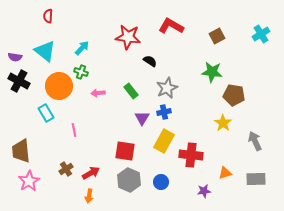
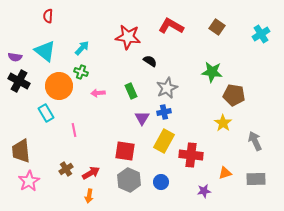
brown square: moved 9 px up; rotated 28 degrees counterclockwise
green rectangle: rotated 14 degrees clockwise
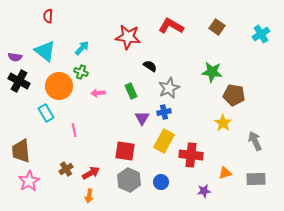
black semicircle: moved 5 px down
gray star: moved 2 px right
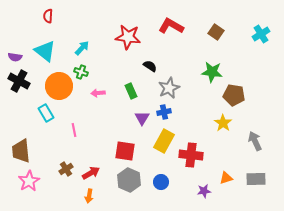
brown square: moved 1 px left, 5 px down
orange triangle: moved 1 px right, 5 px down
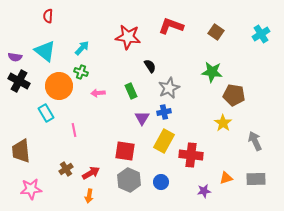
red L-shape: rotated 10 degrees counterclockwise
black semicircle: rotated 24 degrees clockwise
pink star: moved 2 px right, 8 px down; rotated 25 degrees clockwise
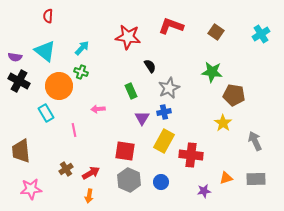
pink arrow: moved 16 px down
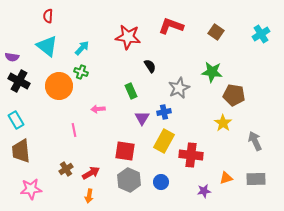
cyan triangle: moved 2 px right, 5 px up
purple semicircle: moved 3 px left
gray star: moved 10 px right
cyan rectangle: moved 30 px left, 7 px down
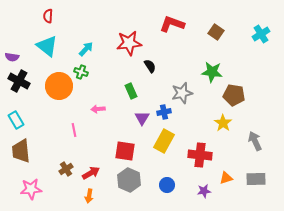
red L-shape: moved 1 px right, 2 px up
red star: moved 1 px right, 6 px down; rotated 15 degrees counterclockwise
cyan arrow: moved 4 px right, 1 px down
gray star: moved 3 px right, 5 px down; rotated 10 degrees clockwise
red cross: moved 9 px right
blue circle: moved 6 px right, 3 px down
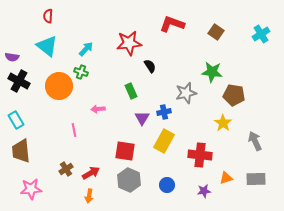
gray star: moved 4 px right
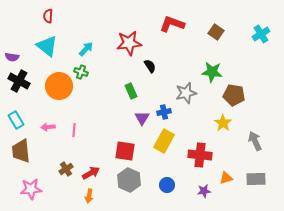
pink arrow: moved 50 px left, 18 px down
pink line: rotated 16 degrees clockwise
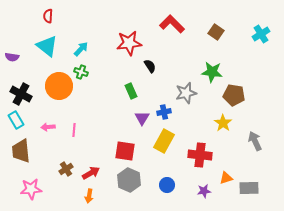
red L-shape: rotated 25 degrees clockwise
cyan arrow: moved 5 px left
black cross: moved 2 px right, 13 px down
gray rectangle: moved 7 px left, 9 px down
